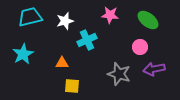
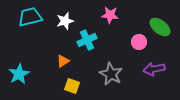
green ellipse: moved 12 px right, 7 px down
pink circle: moved 1 px left, 5 px up
cyan star: moved 4 px left, 20 px down
orange triangle: moved 1 px right, 2 px up; rotated 32 degrees counterclockwise
gray star: moved 8 px left; rotated 10 degrees clockwise
yellow square: rotated 14 degrees clockwise
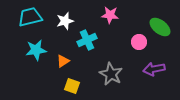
cyan star: moved 17 px right, 24 px up; rotated 20 degrees clockwise
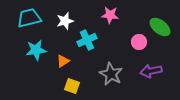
cyan trapezoid: moved 1 px left, 1 px down
purple arrow: moved 3 px left, 2 px down
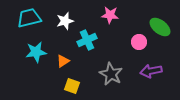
cyan star: moved 2 px down
